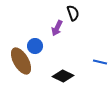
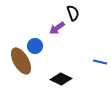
purple arrow: rotated 28 degrees clockwise
black diamond: moved 2 px left, 3 px down
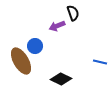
purple arrow: moved 2 px up; rotated 14 degrees clockwise
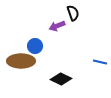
brown ellipse: rotated 60 degrees counterclockwise
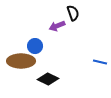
black diamond: moved 13 px left
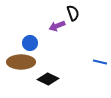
blue circle: moved 5 px left, 3 px up
brown ellipse: moved 1 px down
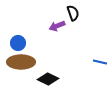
blue circle: moved 12 px left
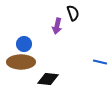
purple arrow: rotated 56 degrees counterclockwise
blue circle: moved 6 px right, 1 px down
black diamond: rotated 20 degrees counterclockwise
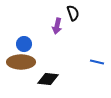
blue line: moved 3 px left
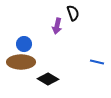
black diamond: rotated 25 degrees clockwise
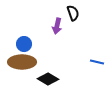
brown ellipse: moved 1 px right
